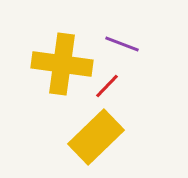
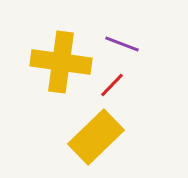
yellow cross: moved 1 px left, 2 px up
red line: moved 5 px right, 1 px up
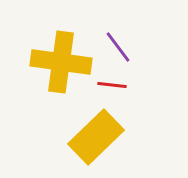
purple line: moved 4 px left, 3 px down; rotated 32 degrees clockwise
red line: rotated 52 degrees clockwise
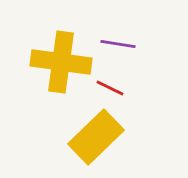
purple line: moved 3 px up; rotated 44 degrees counterclockwise
red line: moved 2 px left, 3 px down; rotated 20 degrees clockwise
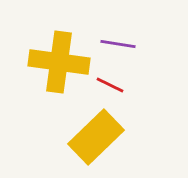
yellow cross: moved 2 px left
red line: moved 3 px up
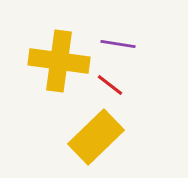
yellow cross: moved 1 px up
red line: rotated 12 degrees clockwise
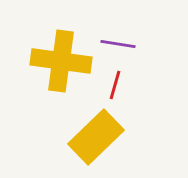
yellow cross: moved 2 px right
red line: moved 5 px right; rotated 68 degrees clockwise
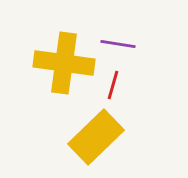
yellow cross: moved 3 px right, 2 px down
red line: moved 2 px left
